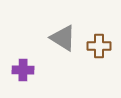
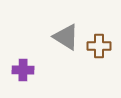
gray triangle: moved 3 px right, 1 px up
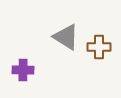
brown cross: moved 1 px down
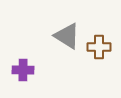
gray triangle: moved 1 px right, 1 px up
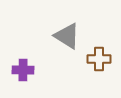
brown cross: moved 12 px down
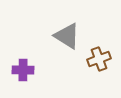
brown cross: rotated 20 degrees counterclockwise
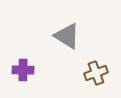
brown cross: moved 3 px left, 14 px down
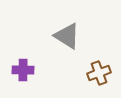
brown cross: moved 3 px right
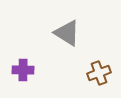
gray triangle: moved 3 px up
